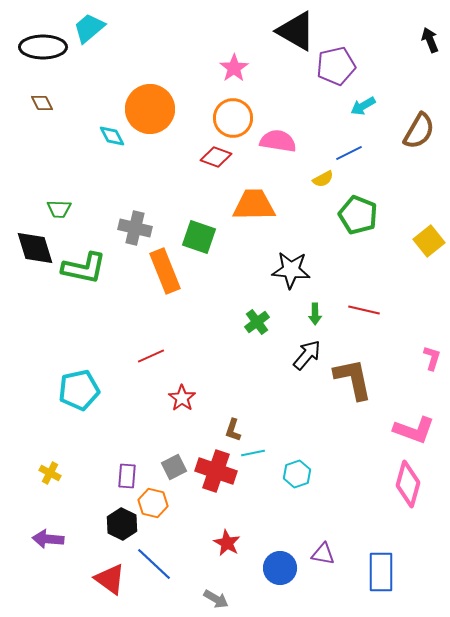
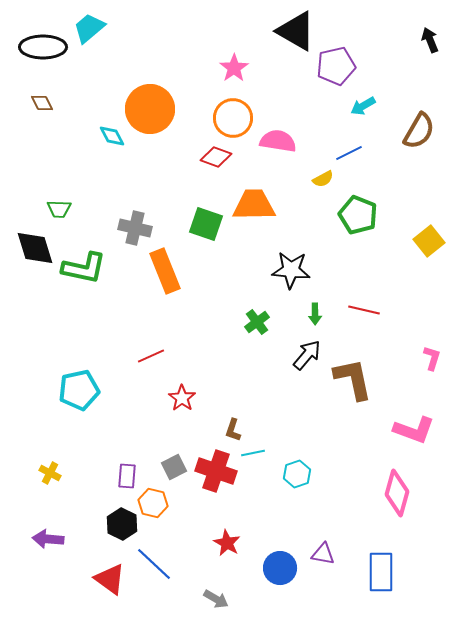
green square at (199, 237): moved 7 px right, 13 px up
pink diamond at (408, 484): moved 11 px left, 9 px down
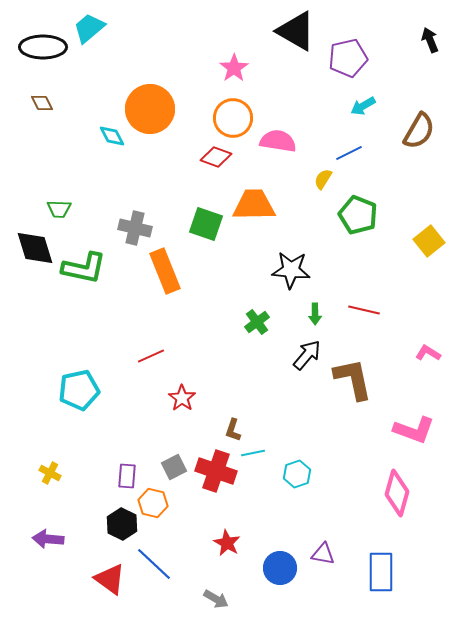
purple pentagon at (336, 66): moved 12 px right, 8 px up
yellow semicircle at (323, 179): rotated 150 degrees clockwise
pink L-shape at (432, 358): moved 4 px left, 5 px up; rotated 75 degrees counterclockwise
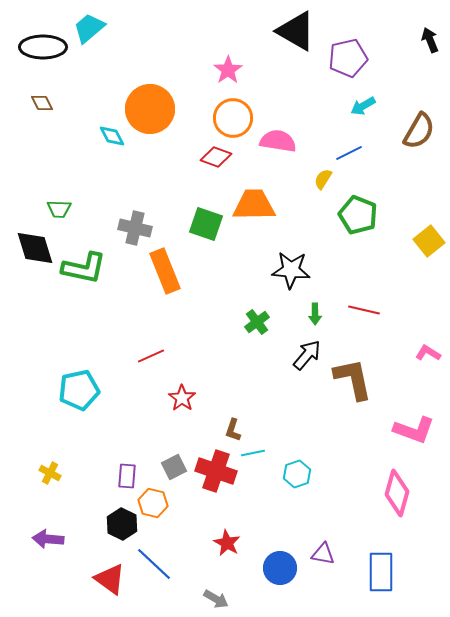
pink star at (234, 68): moved 6 px left, 2 px down
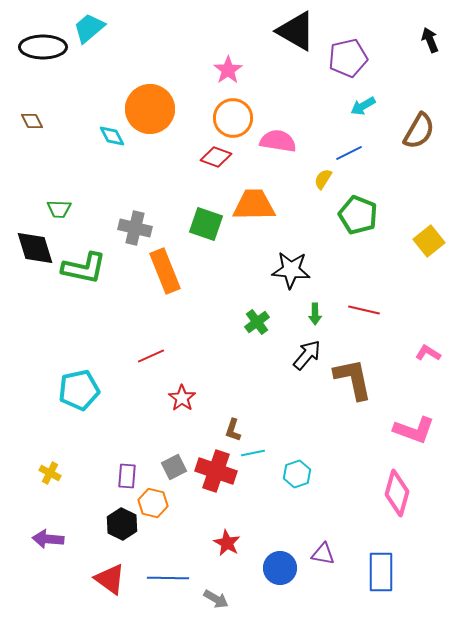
brown diamond at (42, 103): moved 10 px left, 18 px down
blue line at (154, 564): moved 14 px right, 14 px down; rotated 42 degrees counterclockwise
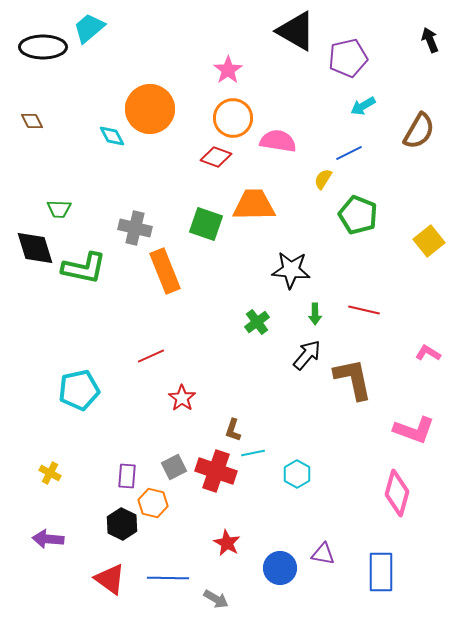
cyan hexagon at (297, 474): rotated 12 degrees counterclockwise
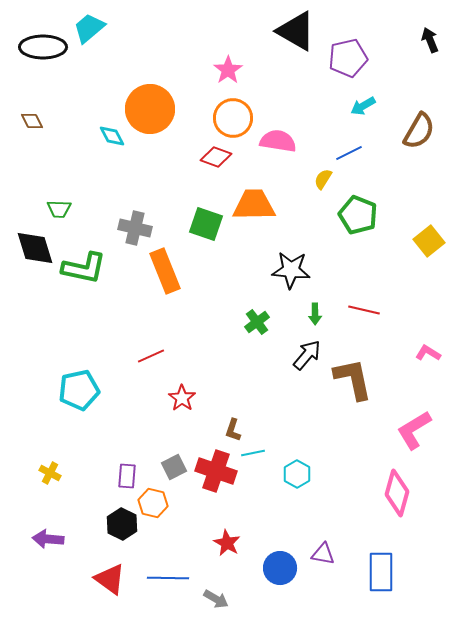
pink L-shape at (414, 430): rotated 129 degrees clockwise
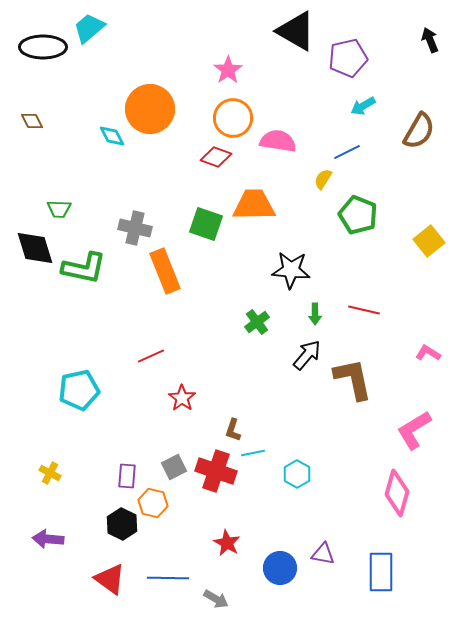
blue line at (349, 153): moved 2 px left, 1 px up
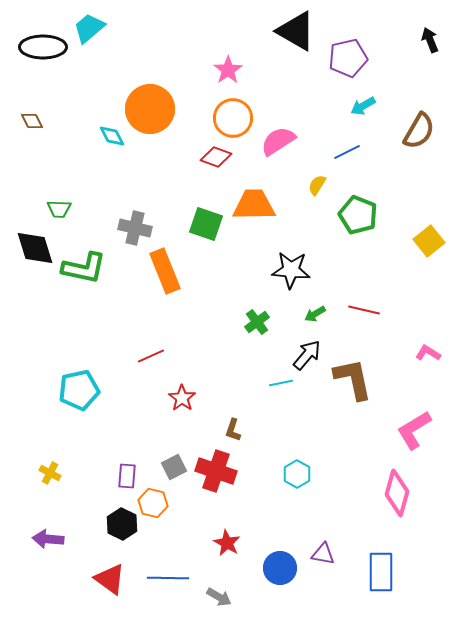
pink semicircle at (278, 141): rotated 42 degrees counterclockwise
yellow semicircle at (323, 179): moved 6 px left, 6 px down
green arrow at (315, 314): rotated 60 degrees clockwise
cyan line at (253, 453): moved 28 px right, 70 px up
gray arrow at (216, 599): moved 3 px right, 2 px up
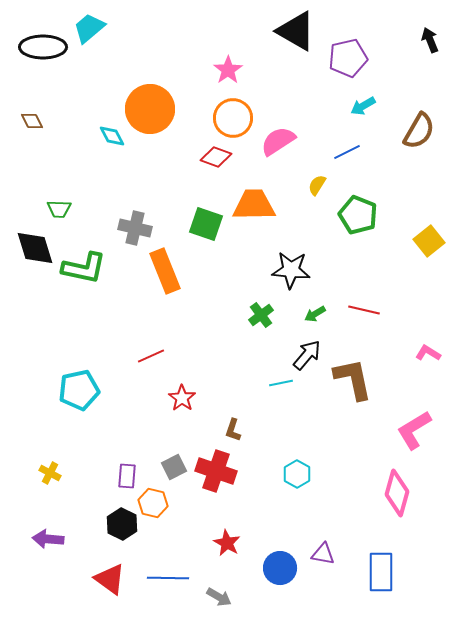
green cross at (257, 322): moved 4 px right, 7 px up
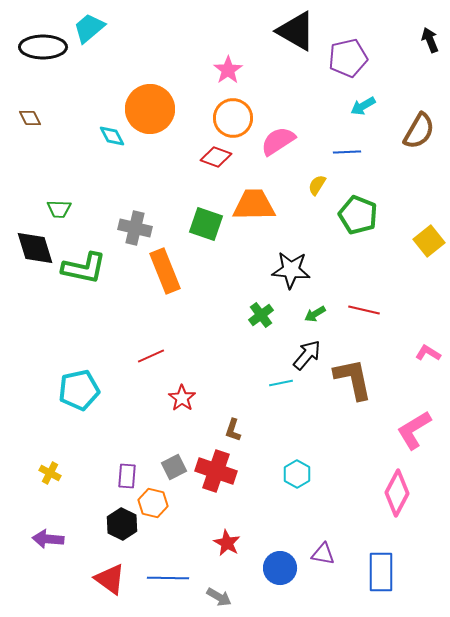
brown diamond at (32, 121): moved 2 px left, 3 px up
blue line at (347, 152): rotated 24 degrees clockwise
pink diamond at (397, 493): rotated 12 degrees clockwise
